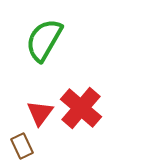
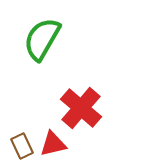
green semicircle: moved 2 px left, 1 px up
red triangle: moved 13 px right, 31 px down; rotated 40 degrees clockwise
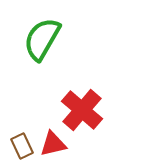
red cross: moved 1 px right, 2 px down
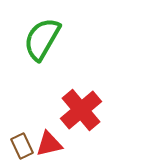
red cross: moved 1 px left; rotated 9 degrees clockwise
red triangle: moved 4 px left
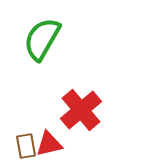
brown rectangle: moved 4 px right; rotated 15 degrees clockwise
